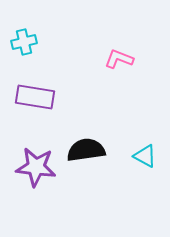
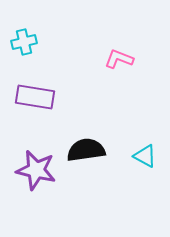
purple star: moved 3 px down; rotated 6 degrees clockwise
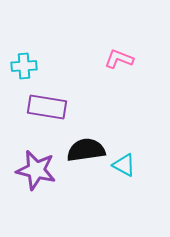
cyan cross: moved 24 px down; rotated 10 degrees clockwise
purple rectangle: moved 12 px right, 10 px down
cyan triangle: moved 21 px left, 9 px down
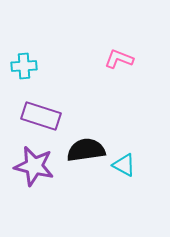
purple rectangle: moved 6 px left, 9 px down; rotated 9 degrees clockwise
purple star: moved 2 px left, 4 px up
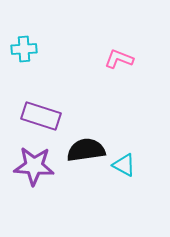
cyan cross: moved 17 px up
purple star: rotated 9 degrees counterclockwise
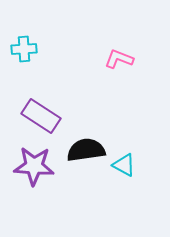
purple rectangle: rotated 15 degrees clockwise
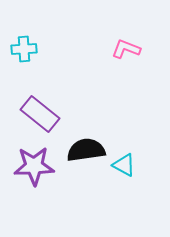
pink L-shape: moved 7 px right, 10 px up
purple rectangle: moved 1 px left, 2 px up; rotated 6 degrees clockwise
purple star: rotated 6 degrees counterclockwise
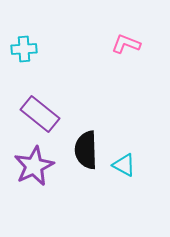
pink L-shape: moved 5 px up
black semicircle: rotated 84 degrees counterclockwise
purple star: rotated 24 degrees counterclockwise
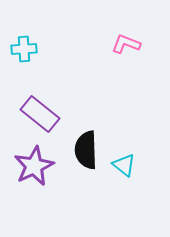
cyan triangle: rotated 10 degrees clockwise
